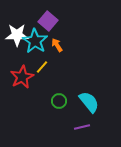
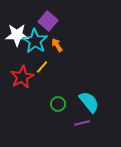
green circle: moved 1 px left, 3 px down
purple line: moved 4 px up
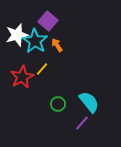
white star: rotated 15 degrees counterclockwise
yellow line: moved 2 px down
purple line: rotated 35 degrees counterclockwise
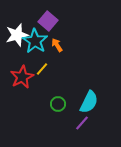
cyan semicircle: rotated 65 degrees clockwise
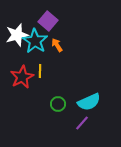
yellow line: moved 2 px left, 2 px down; rotated 40 degrees counterclockwise
cyan semicircle: rotated 40 degrees clockwise
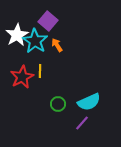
white star: rotated 15 degrees counterclockwise
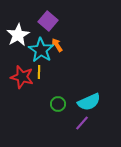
white star: moved 1 px right
cyan star: moved 6 px right, 9 px down
yellow line: moved 1 px left, 1 px down
red star: rotated 30 degrees counterclockwise
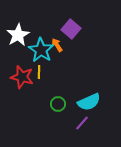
purple square: moved 23 px right, 8 px down
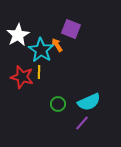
purple square: rotated 18 degrees counterclockwise
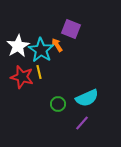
white star: moved 11 px down
yellow line: rotated 16 degrees counterclockwise
cyan semicircle: moved 2 px left, 4 px up
